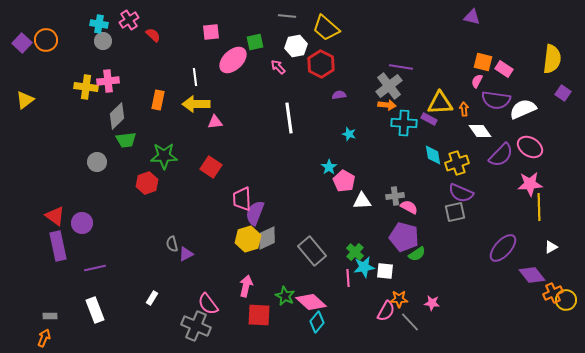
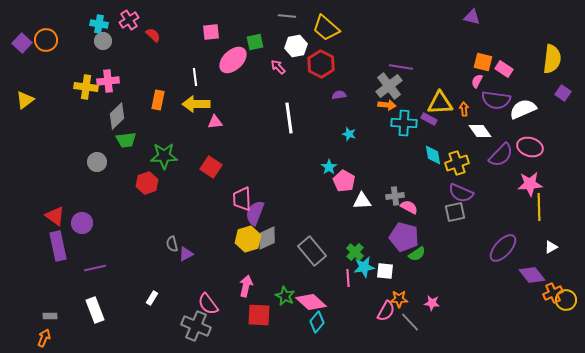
pink ellipse at (530, 147): rotated 15 degrees counterclockwise
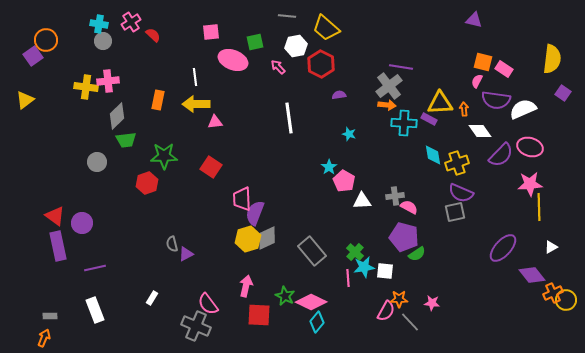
purple triangle at (472, 17): moved 2 px right, 3 px down
pink cross at (129, 20): moved 2 px right, 2 px down
purple square at (22, 43): moved 11 px right, 13 px down; rotated 12 degrees clockwise
pink ellipse at (233, 60): rotated 64 degrees clockwise
pink diamond at (311, 302): rotated 16 degrees counterclockwise
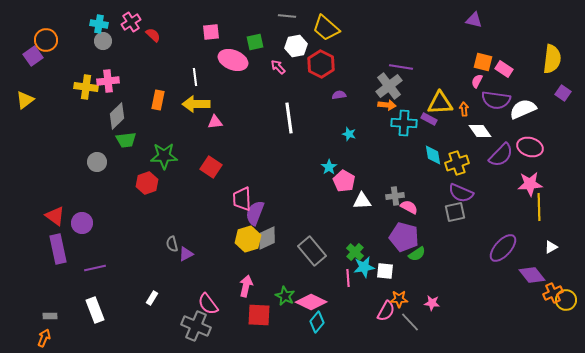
purple rectangle at (58, 246): moved 3 px down
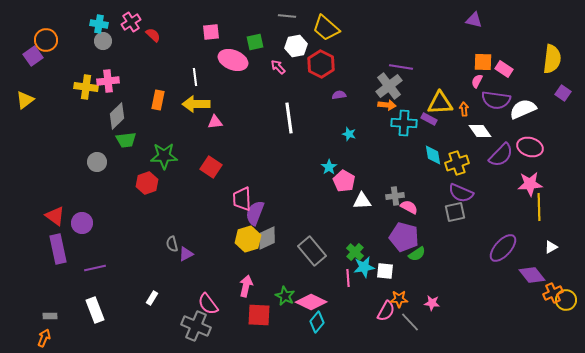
orange square at (483, 62): rotated 12 degrees counterclockwise
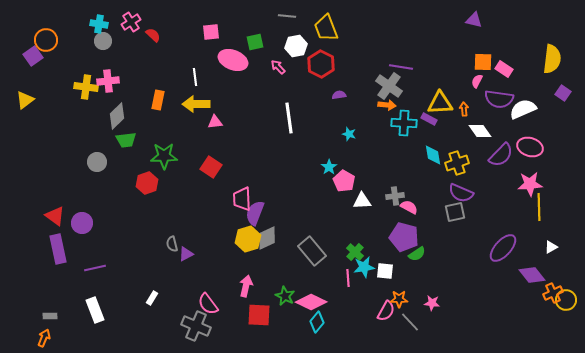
yellow trapezoid at (326, 28): rotated 28 degrees clockwise
gray cross at (389, 86): rotated 16 degrees counterclockwise
purple semicircle at (496, 100): moved 3 px right, 1 px up
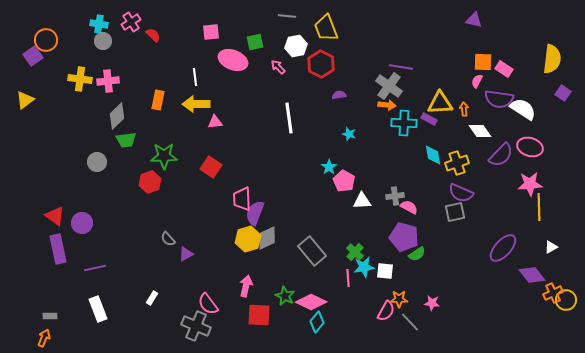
yellow cross at (86, 87): moved 6 px left, 8 px up
white semicircle at (523, 109): rotated 56 degrees clockwise
red hexagon at (147, 183): moved 3 px right, 1 px up
gray semicircle at (172, 244): moved 4 px left, 5 px up; rotated 28 degrees counterclockwise
white rectangle at (95, 310): moved 3 px right, 1 px up
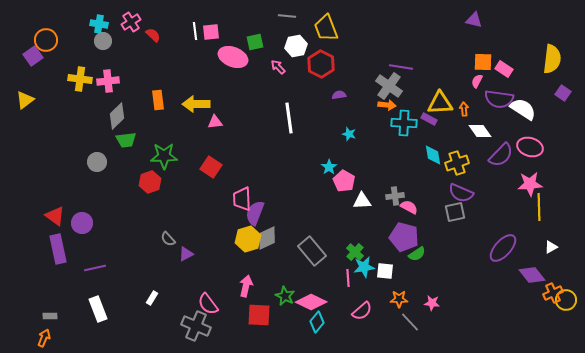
pink ellipse at (233, 60): moved 3 px up
white line at (195, 77): moved 46 px up
orange rectangle at (158, 100): rotated 18 degrees counterclockwise
pink semicircle at (386, 311): moved 24 px left; rotated 20 degrees clockwise
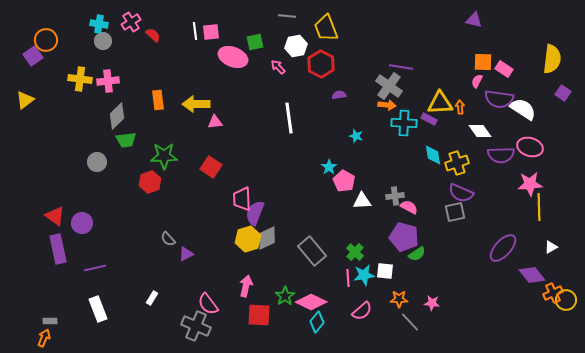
orange arrow at (464, 109): moved 4 px left, 2 px up
cyan star at (349, 134): moved 7 px right, 2 px down
purple semicircle at (501, 155): rotated 44 degrees clockwise
cyan star at (364, 267): moved 8 px down
green star at (285, 296): rotated 12 degrees clockwise
gray rectangle at (50, 316): moved 5 px down
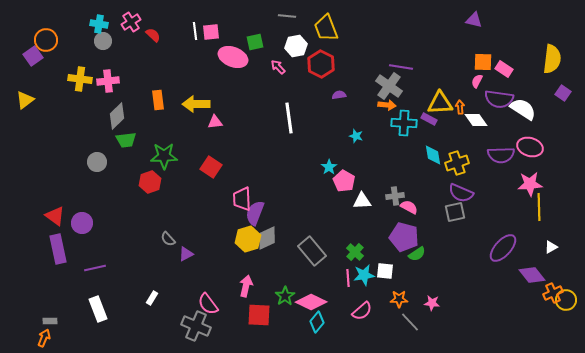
white diamond at (480, 131): moved 4 px left, 11 px up
